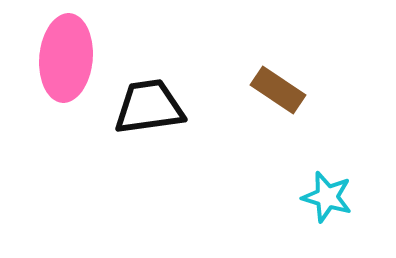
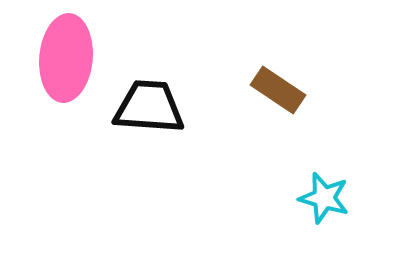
black trapezoid: rotated 12 degrees clockwise
cyan star: moved 3 px left, 1 px down
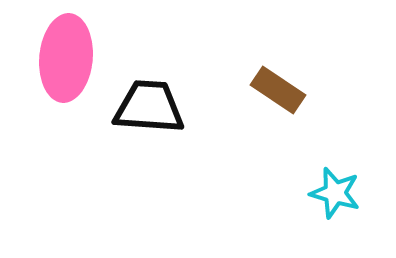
cyan star: moved 11 px right, 5 px up
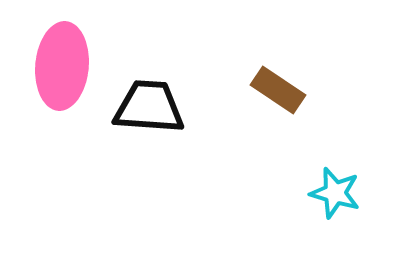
pink ellipse: moved 4 px left, 8 px down
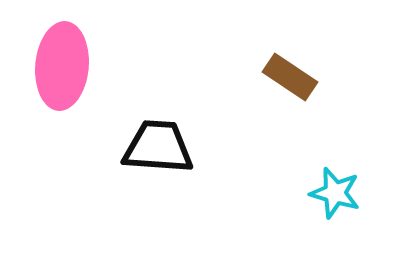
brown rectangle: moved 12 px right, 13 px up
black trapezoid: moved 9 px right, 40 px down
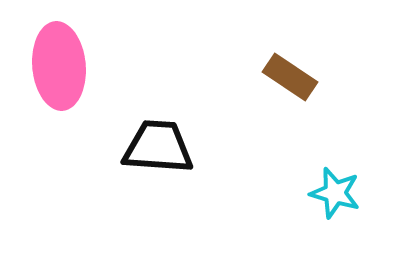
pink ellipse: moved 3 px left; rotated 10 degrees counterclockwise
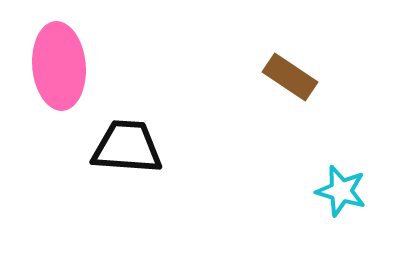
black trapezoid: moved 31 px left
cyan star: moved 6 px right, 2 px up
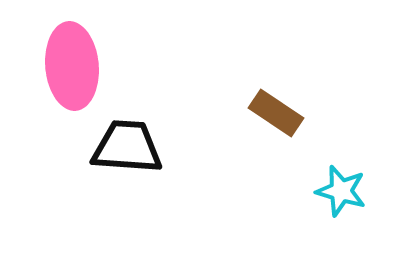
pink ellipse: moved 13 px right
brown rectangle: moved 14 px left, 36 px down
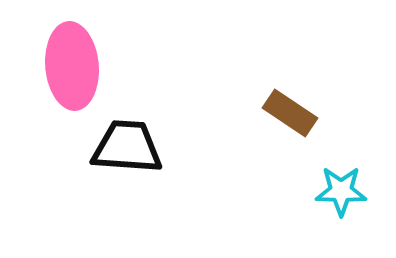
brown rectangle: moved 14 px right
cyan star: rotated 15 degrees counterclockwise
